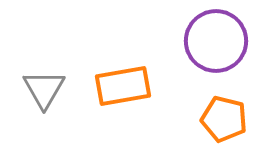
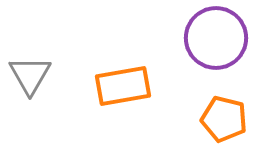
purple circle: moved 3 px up
gray triangle: moved 14 px left, 14 px up
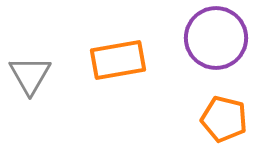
orange rectangle: moved 5 px left, 26 px up
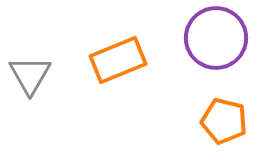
orange rectangle: rotated 12 degrees counterclockwise
orange pentagon: moved 2 px down
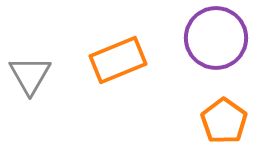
orange pentagon: rotated 21 degrees clockwise
